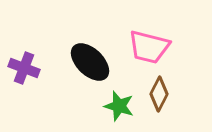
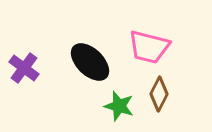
purple cross: rotated 16 degrees clockwise
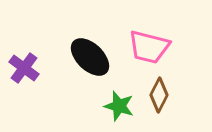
black ellipse: moved 5 px up
brown diamond: moved 1 px down
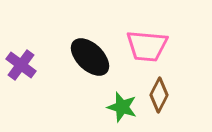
pink trapezoid: moved 2 px left, 1 px up; rotated 9 degrees counterclockwise
purple cross: moved 3 px left, 3 px up
green star: moved 3 px right, 1 px down
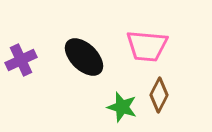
black ellipse: moved 6 px left
purple cross: moved 5 px up; rotated 28 degrees clockwise
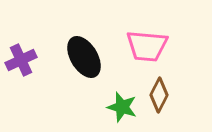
black ellipse: rotated 15 degrees clockwise
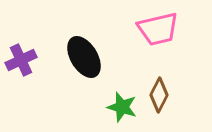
pink trapezoid: moved 11 px right, 17 px up; rotated 18 degrees counterclockwise
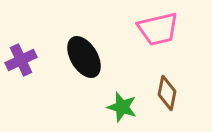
brown diamond: moved 8 px right, 2 px up; rotated 16 degrees counterclockwise
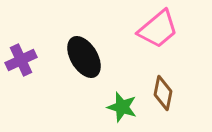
pink trapezoid: rotated 27 degrees counterclockwise
brown diamond: moved 4 px left
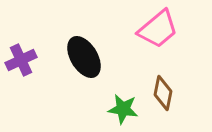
green star: moved 1 px right, 2 px down; rotated 8 degrees counterclockwise
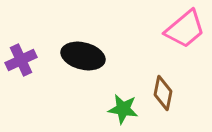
pink trapezoid: moved 27 px right
black ellipse: moved 1 px left, 1 px up; rotated 45 degrees counterclockwise
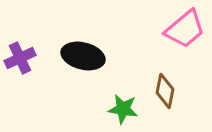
purple cross: moved 1 px left, 2 px up
brown diamond: moved 2 px right, 2 px up
